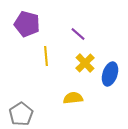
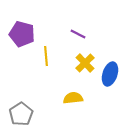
purple pentagon: moved 5 px left, 10 px down
purple line: rotated 14 degrees counterclockwise
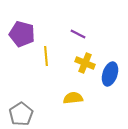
yellow cross: rotated 24 degrees counterclockwise
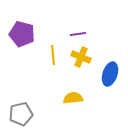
purple line: rotated 35 degrees counterclockwise
yellow line: moved 7 px right, 1 px up
yellow cross: moved 4 px left, 6 px up
gray pentagon: rotated 20 degrees clockwise
